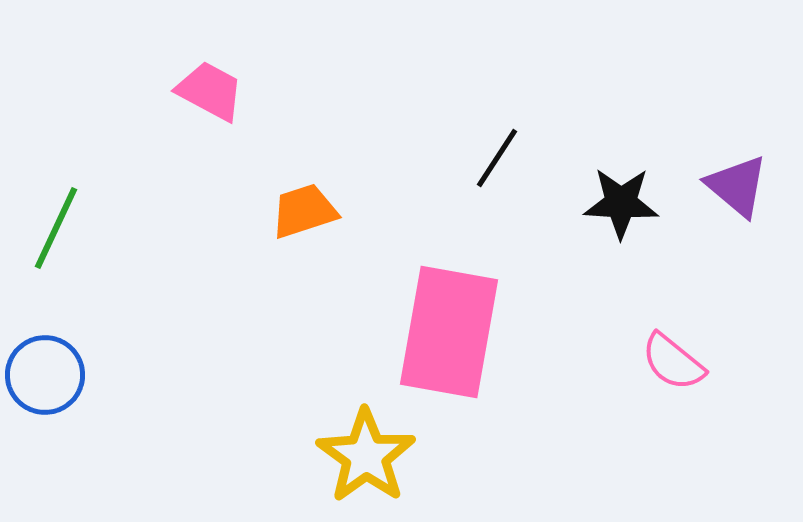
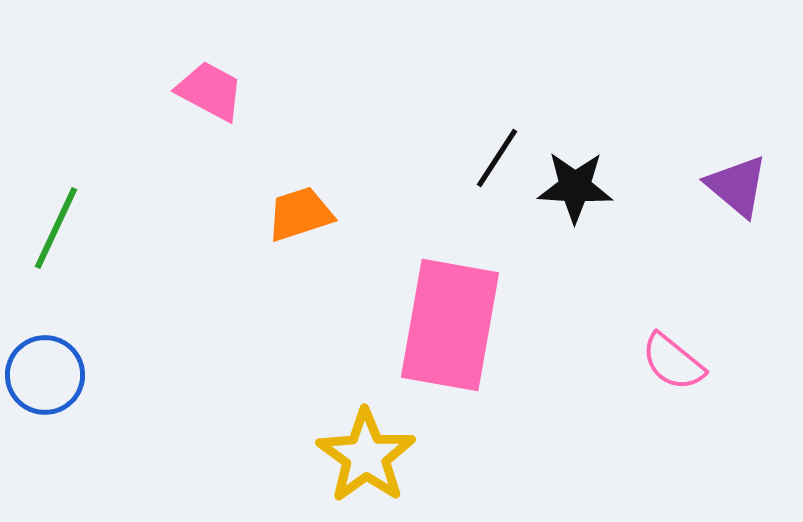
black star: moved 46 px left, 16 px up
orange trapezoid: moved 4 px left, 3 px down
pink rectangle: moved 1 px right, 7 px up
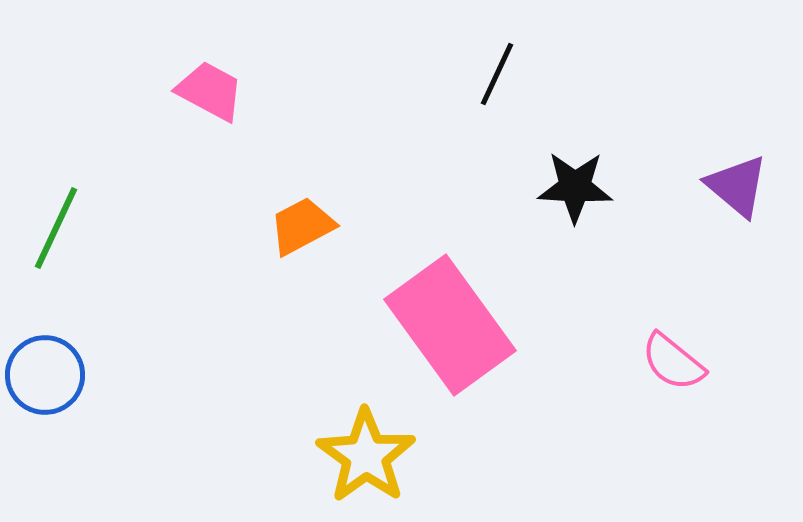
black line: moved 84 px up; rotated 8 degrees counterclockwise
orange trapezoid: moved 2 px right, 12 px down; rotated 10 degrees counterclockwise
pink rectangle: rotated 46 degrees counterclockwise
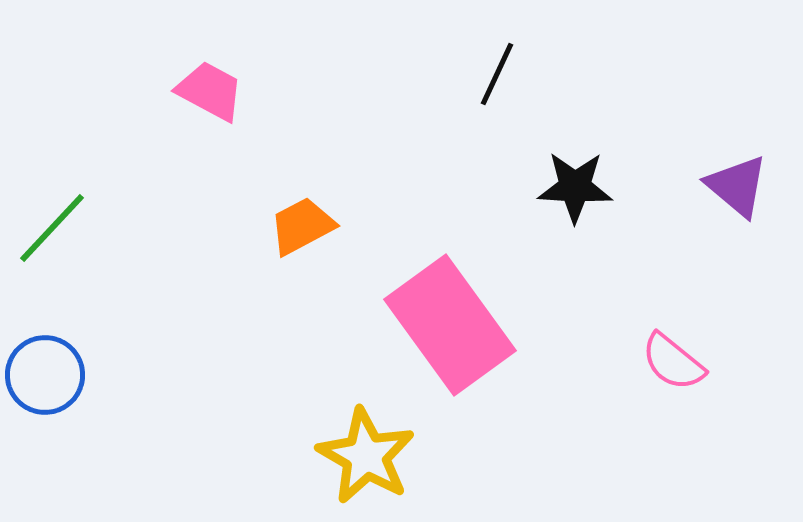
green line: moved 4 px left; rotated 18 degrees clockwise
yellow star: rotated 6 degrees counterclockwise
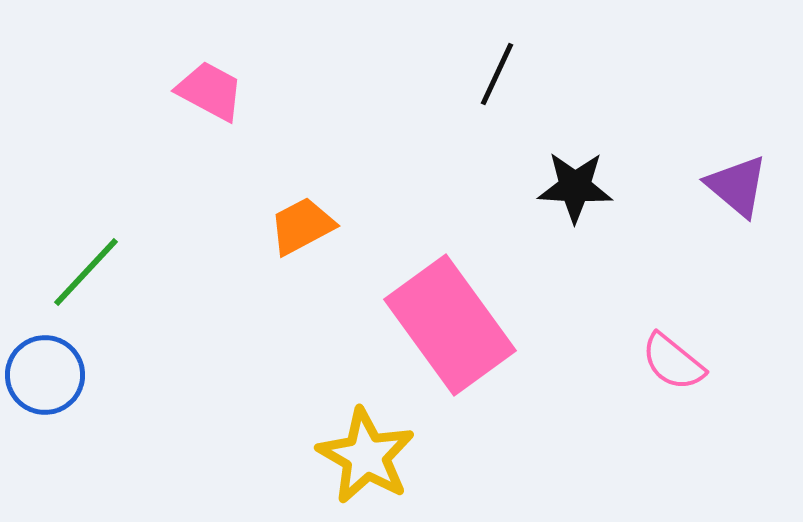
green line: moved 34 px right, 44 px down
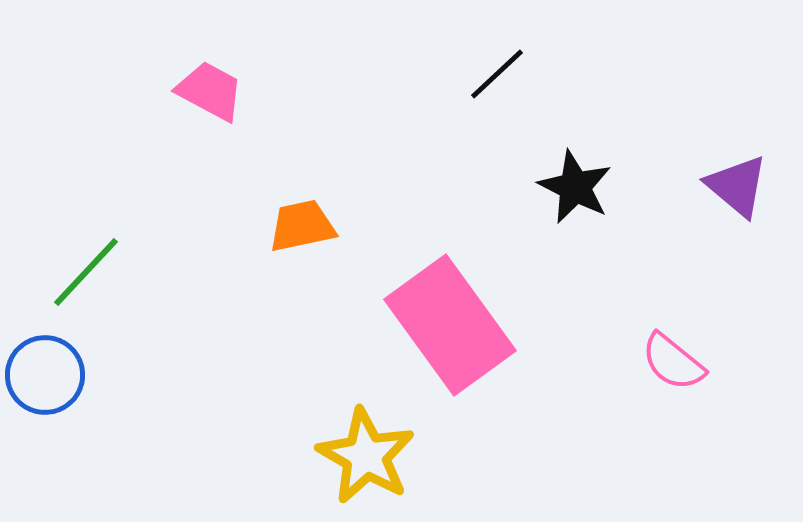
black line: rotated 22 degrees clockwise
black star: rotated 24 degrees clockwise
orange trapezoid: rotated 16 degrees clockwise
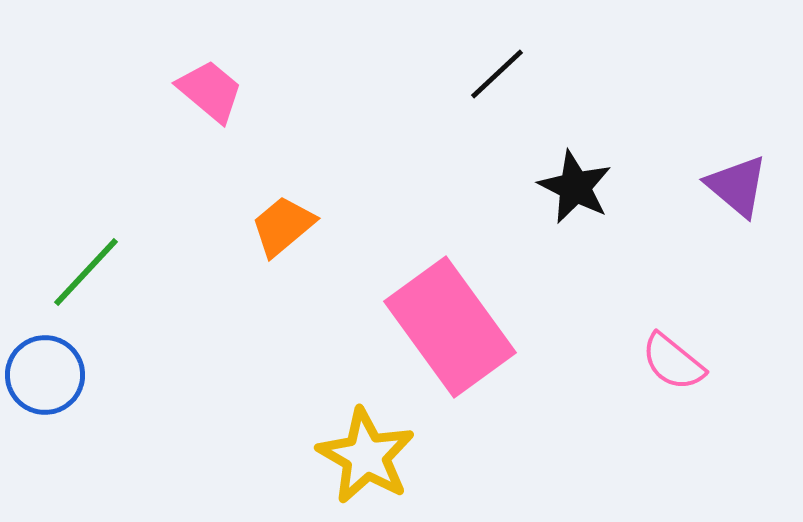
pink trapezoid: rotated 12 degrees clockwise
orange trapezoid: moved 19 px left; rotated 28 degrees counterclockwise
pink rectangle: moved 2 px down
